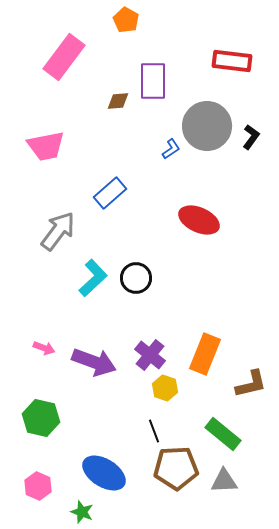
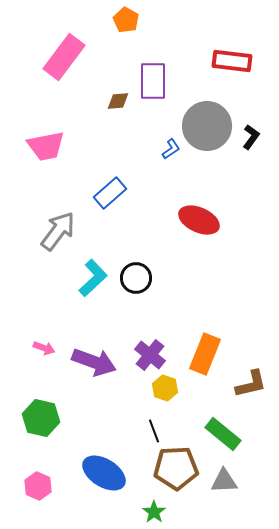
green star: moved 72 px right; rotated 15 degrees clockwise
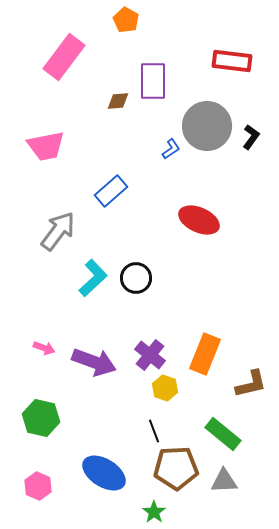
blue rectangle: moved 1 px right, 2 px up
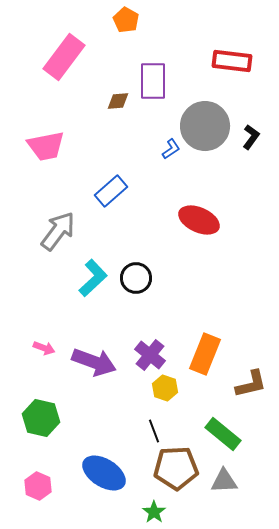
gray circle: moved 2 px left
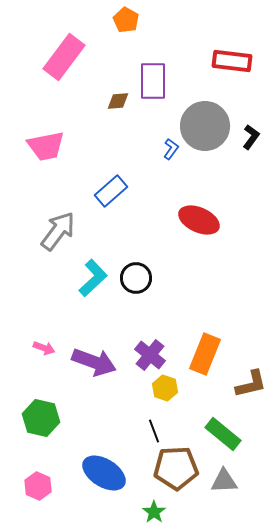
blue L-shape: rotated 20 degrees counterclockwise
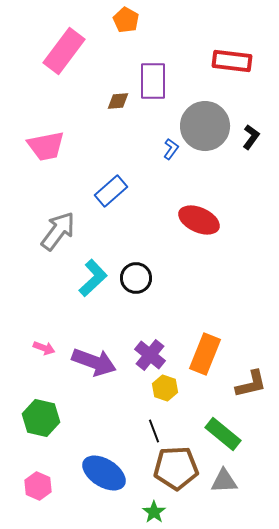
pink rectangle: moved 6 px up
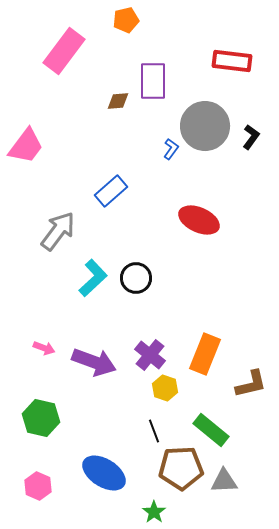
orange pentagon: rotated 30 degrees clockwise
pink trapezoid: moved 20 px left; rotated 42 degrees counterclockwise
green rectangle: moved 12 px left, 4 px up
brown pentagon: moved 5 px right
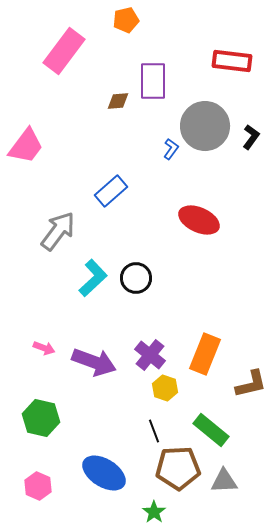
brown pentagon: moved 3 px left
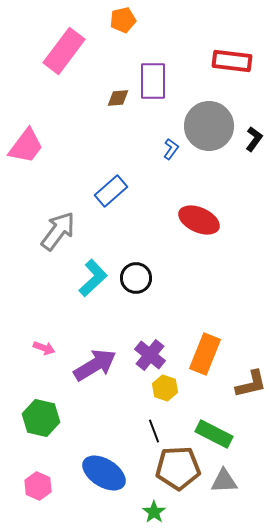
orange pentagon: moved 3 px left
brown diamond: moved 3 px up
gray circle: moved 4 px right
black L-shape: moved 3 px right, 2 px down
purple arrow: moved 1 px right, 3 px down; rotated 51 degrees counterclockwise
green rectangle: moved 3 px right, 4 px down; rotated 12 degrees counterclockwise
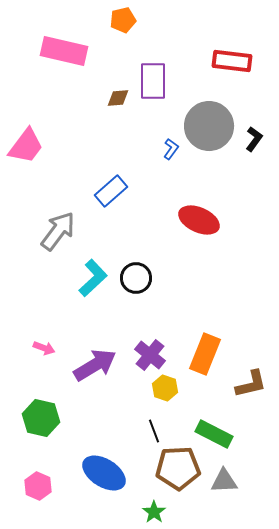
pink rectangle: rotated 66 degrees clockwise
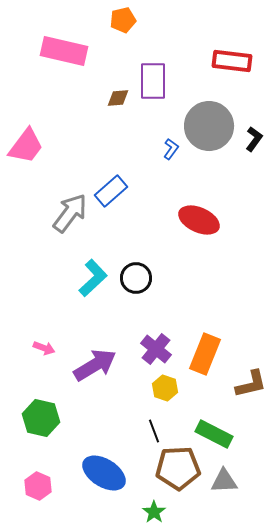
gray arrow: moved 12 px right, 18 px up
purple cross: moved 6 px right, 6 px up
